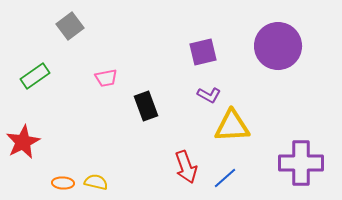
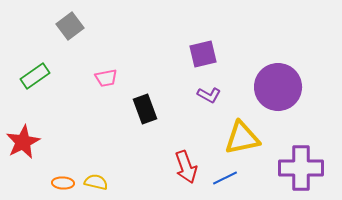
purple circle: moved 41 px down
purple square: moved 2 px down
black rectangle: moved 1 px left, 3 px down
yellow triangle: moved 10 px right, 12 px down; rotated 9 degrees counterclockwise
purple cross: moved 5 px down
blue line: rotated 15 degrees clockwise
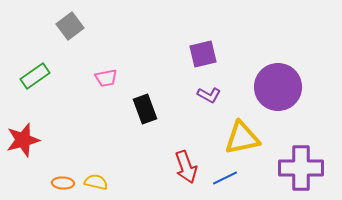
red star: moved 2 px up; rotated 12 degrees clockwise
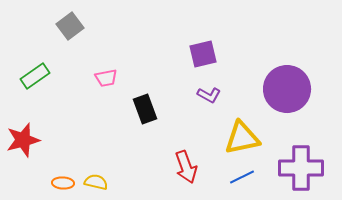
purple circle: moved 9 px right, 2 px down
blue line: moved 17 px right, 1 px up
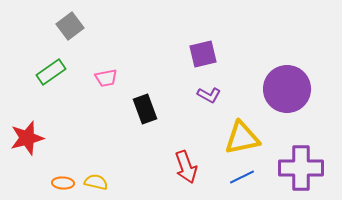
green rectangle: moved 16 px right, 4 px up
red star: moved 4 px right, 2 px up
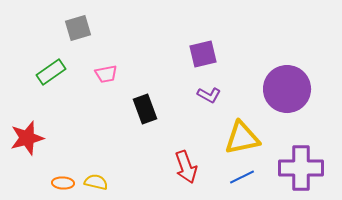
gray square: moved 8 px right, 2 px down; rotated 20 degrees clockwise
pink trapezoid: moved 4 px up
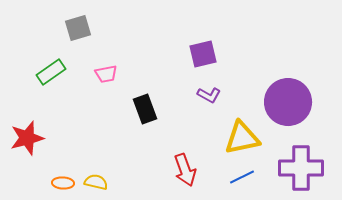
purple circle: moved 1 px right, 13 px down
red arrow: moved 1 px left, 3 px down
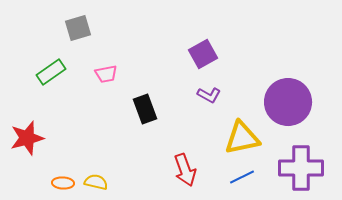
purple square: rotated 16 degrees counterclockwise
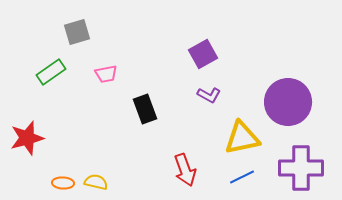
gray square: moved 1 px left, 4 px down
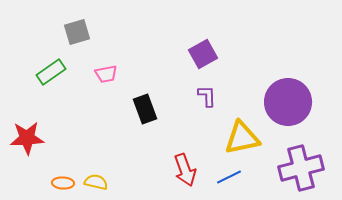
purple L-shape: moved 2 px left, 1 px down; rotated 120 degrees counterclockwise
red star: rotated 12 degrees clockwise
purple cross: rotated 15 degrees counterclockwise
blue line: moved 13 px left
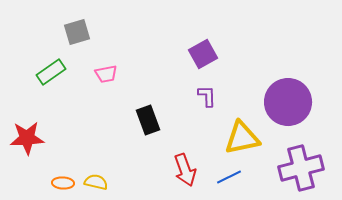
black rectangle: moved 3 px right, 11 px down
